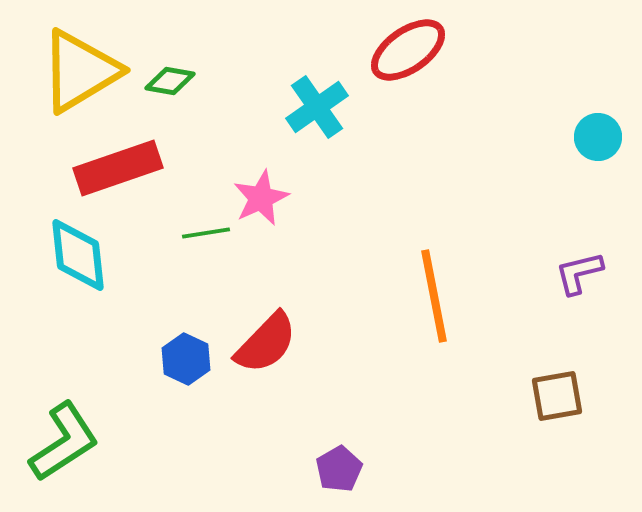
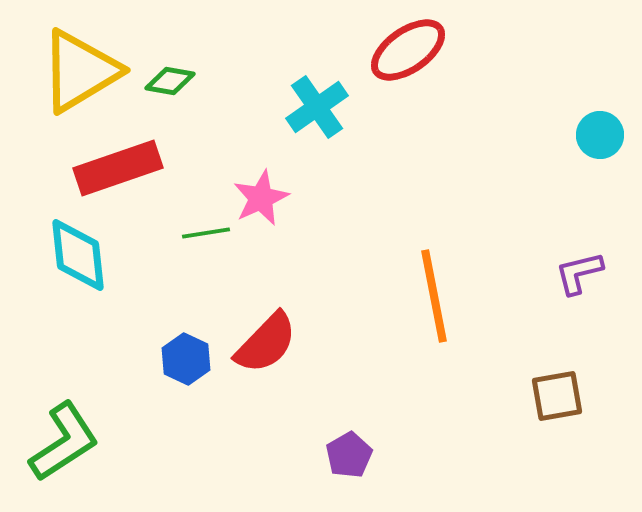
cyan circle: moved 2 px right, 2 px up
purple pentagon: moved 10 px right, 14 px up
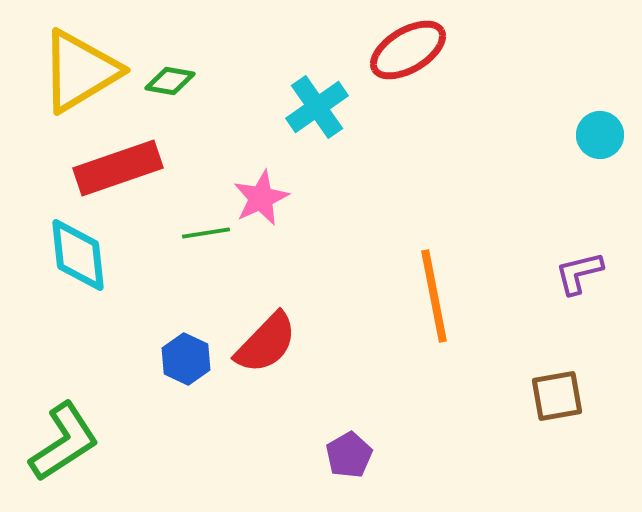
red ellipse: rotated 4 degrees clockwise
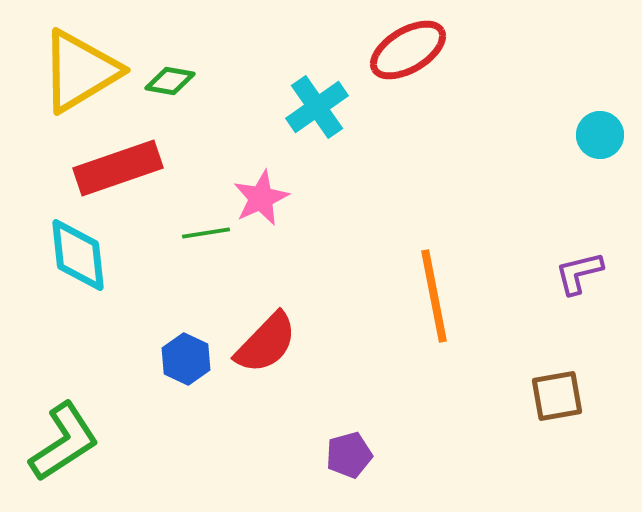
purple pentagon: rotated 15 degrees clockwise
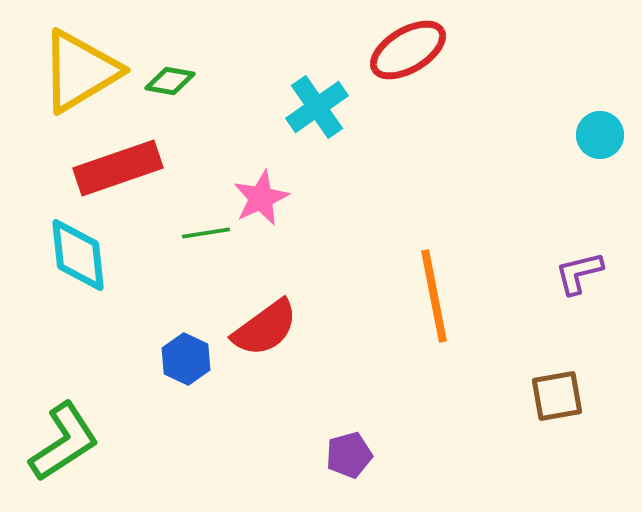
red semicircle: moved 1 px left, 15 px up; rotated 10 degrees clockwise
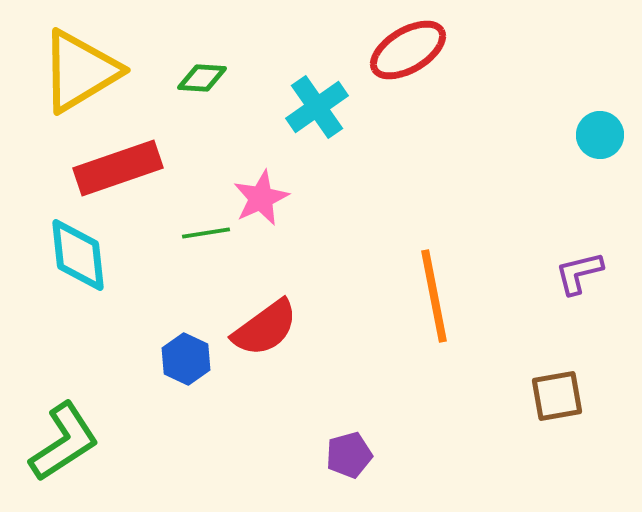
green diamond: moved 32 px right, 3 px up; rotated 6 degrees counterclockwise
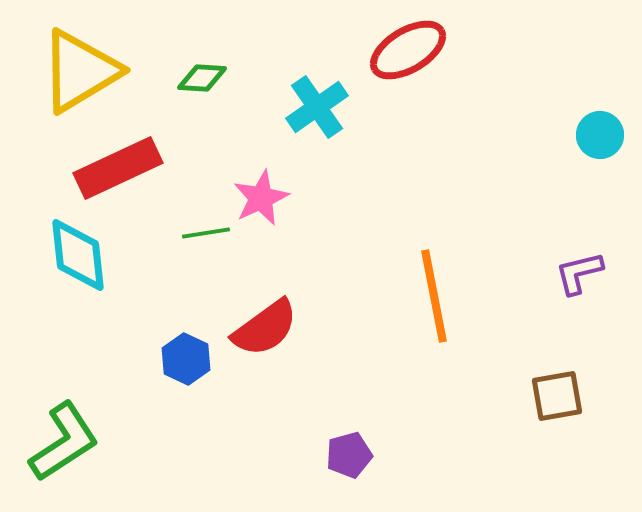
red rectangle: rotated 6 degrees counterclockwise
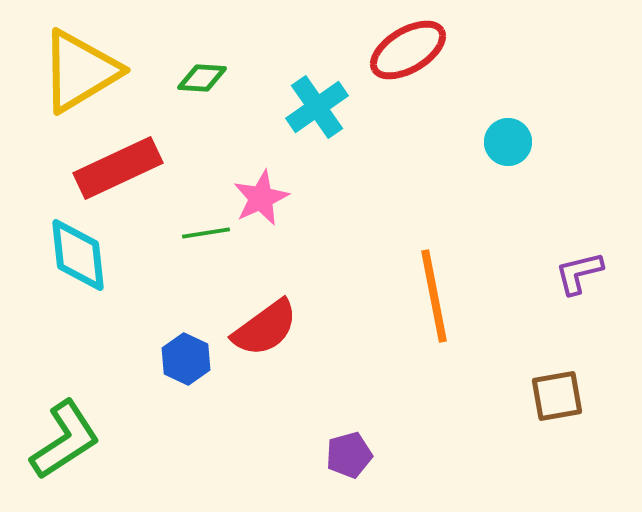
cyan circle: moved 92 px left, 7 px down
green L-shape: moved 1 px right, 2 px up
